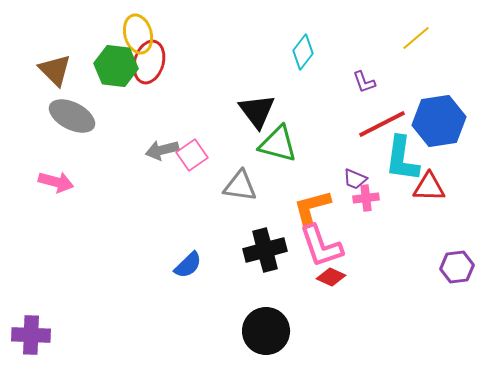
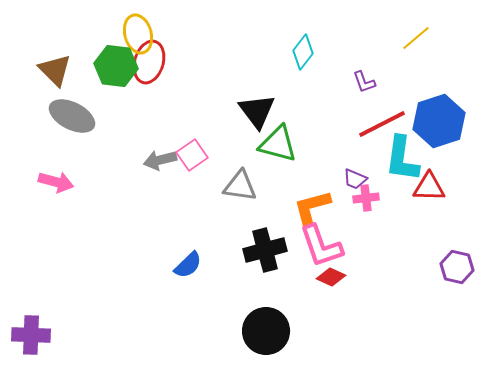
blue hexagon: rotated 9 degrees counterclockwise
gray arrow: moved 2 px left, 10 px down
purple hexagon: rotated 20 degrees clockwise
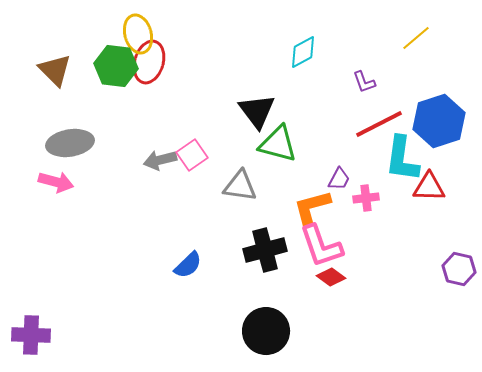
cyan diamond: rotated 24 degrees clockwise
gray ellipse: moved 2 px left, 27 px down; rotated 36 degrees counterclockwise
red line: moved 3 px left
purple trapezoid: moved 16 px left; rotated 85 degrees counterclockwise
purple hexagon: moved 2 px right, 2 px down
red diamond: rotated 12 degrees clockwise
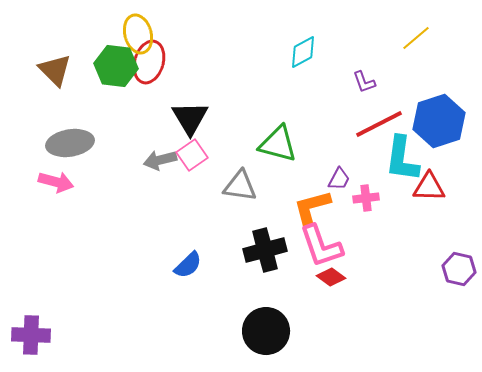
black triangle: moved 67 px left, 7 px down; rotated 6 degrees clockwise
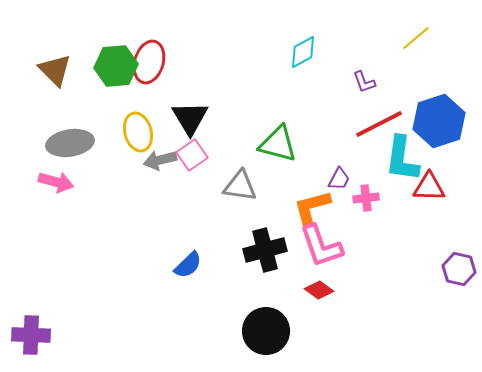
yellow ellipse: moved 98 px down
green hexagon: rotated 12 degrees counterclockwise
red diamond: moved 12 px left, 13 px down
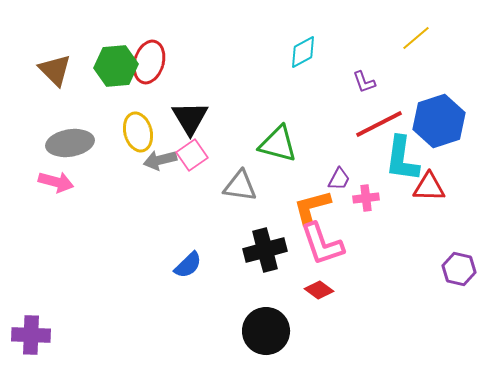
pink L-shape: moved 1 px right, 2 px up
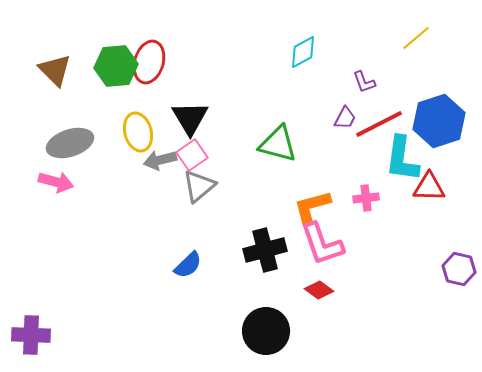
gray ellipse: rotated 9 degrees counterclockwise
purple trapezoid: moved 6 px right, 61 px up
gray triangle: moved 41 px left; rotated 48 degrees counterclockwise
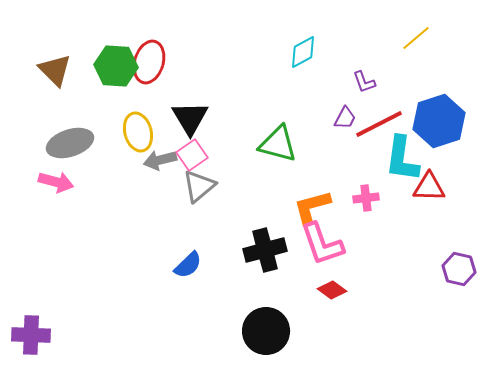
green hexagon: rotated 9 degrees clockwise
red diamond: moved 13 px right
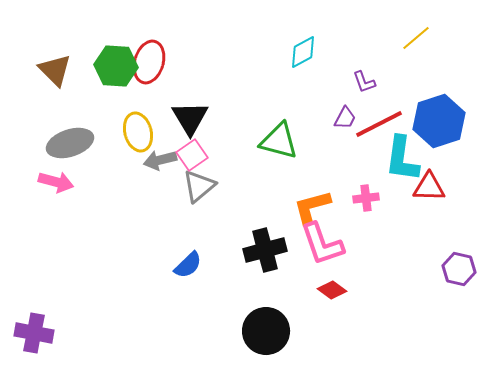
green triangle: moved 1 px right, 3 px up
purple cross: moved 3 px right, 2 px up; rotated 9 degrees clockwise
